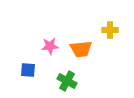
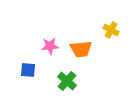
yellow cross: moved 1 px right; rotated 28 degrees clockwise
green cross: rotated 12 degrees clockwise
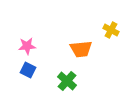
pink star: moved 23 px left
blue square: rotated 21 degrees clockwise
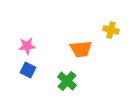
yellow cross: rotated 14 degrees counterclockwise
